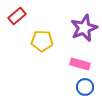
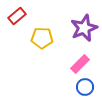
yellow pentagon: moved 3 px up
pink rectangle: rotated 60 degrees counterclockwise
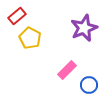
yellow pentagon: moved 12 px left; rotated 25 degrees clockwise
pink rectangle: moved 13 px left, 6 px down
blue circle: moved 4 px right, 2 px up
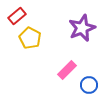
purple star: moved 2 px left
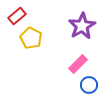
purple star: moved 2 px up; rotated 8 degrees counterclockwise
yellow pentagon: moved 1 px right
pink rectangle: moved 11 px right, 6 px up
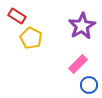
red rectangle: rotated 72 degrees clockwise
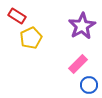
yellow pentagon: rotated 20 degrees clockwise
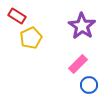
purple star: rotated 8 degrees counterclockwise
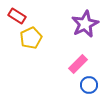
purple star: moved 3 px right, 2 px up; rotated 12 degrees clockwise
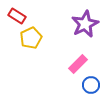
blue circle: moved 2 px right
